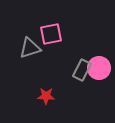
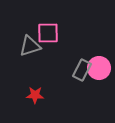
pink square: moved 3 px left, 1 px up; rotated 10 degrees clockwise
gray triangle: moved 2 px up
red star: moved 11 px left, 1 px up
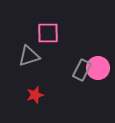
gray triangle: moved 1 px left, 10 px down
pink circle: moved 1 px left
red star: rotated 18 degrees counterclockwise
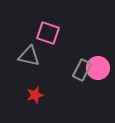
pink square: rotated 20 degrees clockwise
gray triangle: rotated 30 degrees clockwise
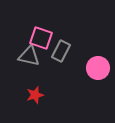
pink square: moved 7 px left, 5 px down
gray rectangle: moved 21 px left, 19 px up
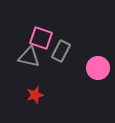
gray triangle: moved 1 px down
